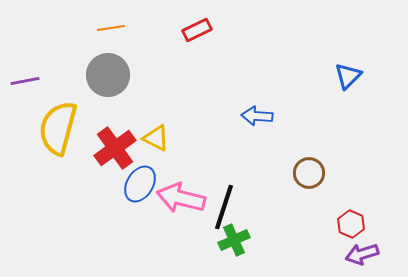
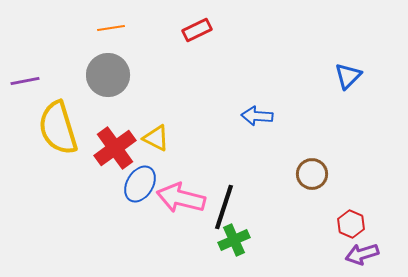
yellow semicircle: rotated 32 degrees counterclockwise
brown circle: moved 3 px right, 1 px down
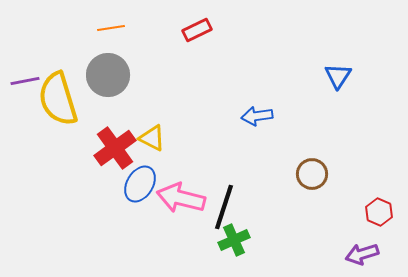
blue triangle: moved 10 px left; rotated 12 degrees counterclockwise
blue arrow: rotated 12 degrees counterclockwise
yellow semicircle: moved 29 px up
yellow triangle: moved 4 px left
red hexagon: moved 28 px right, 12 px up
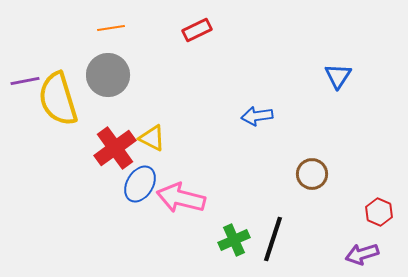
black line: moved 49 px right, 32 px down
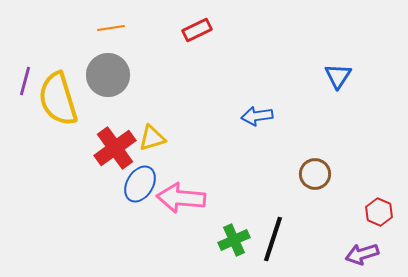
purple line: rotated 64 degrees counterclockwise
yellow triangle: rotated 44 degrees counterclockwise
brown circle: moved 3 px right
pink arrow: rotated 9 degrees counterclockwise
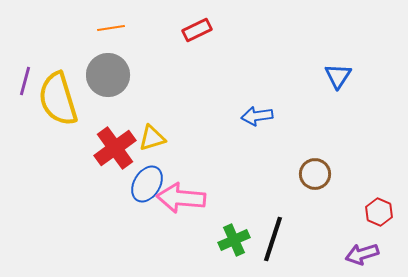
blue ellipse: moved 7 px right
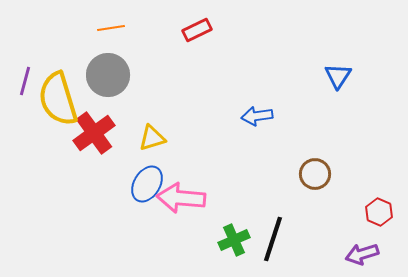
red cross: moved 21 px left, 15 px up
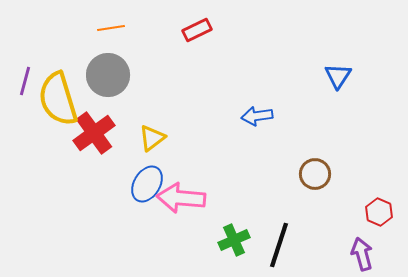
yellow triangle: rotated 20 degrees counterclockwise
black line: moved 6 px right, 6 px down
purple arrow: rotated 92 degrees clockwise
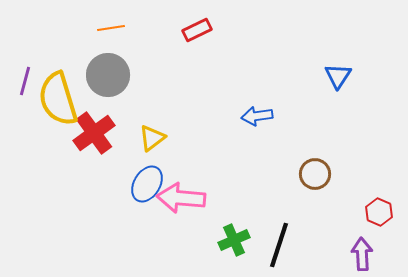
purple arrow: rotated 12 degrees clockwise
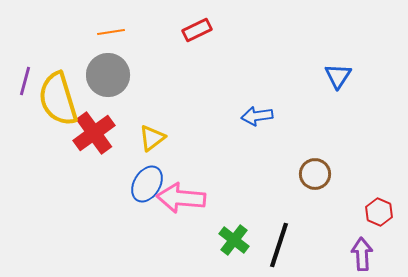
orange line: moved 4 px down
green cross: rotated 28 degrees counterclockwise
